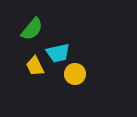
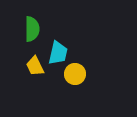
green semicircle: rotated 40 degrees counterclockwise
cyan trapezoid: rotated 65 degrees counterclockwise
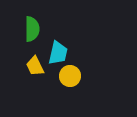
yellow circle: moved 5 px left, 2 px down
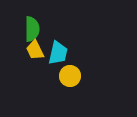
yellow trapezoid: moved 16 px up
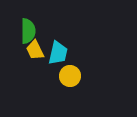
green semicircle: moved 4 px left, 2 px down
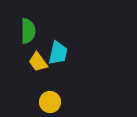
yellow trapezoid: moved 3 px right, 12 px down; rotated 10 degrees counterclockwise
yellow circle: moved 20 px left, 26 px down
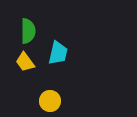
yellow trapezoid: moved 13 px left
yellow circle: moved 1 px up
